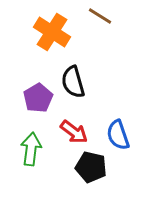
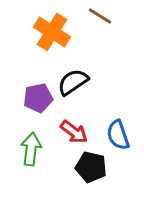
black semicircle: rotated 72 degrees clockwise
purple pentagon: rotated 20 degrees clockwise
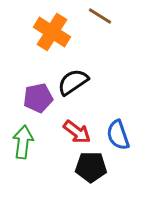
red arrow: moved 3 px right
green arrow: moved 8 px left, 7 px up
black pentagon: rotated 12 degrees counterclockwise
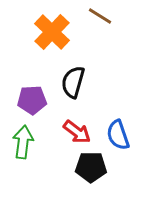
orange cross: rotated 12 degrees clockwise
black semicircle: rotated 40 degrees counterclockwise
purple pentagon: moved 6 px left, 2 px down; rotated 8 degrees clockwise
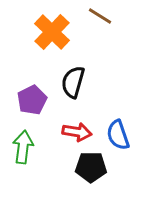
purple pentagon: rotated 24 degrees counterclockwise
red arrow: rotated 28 degrees counterclockwise
green arrow: moved 5 px down
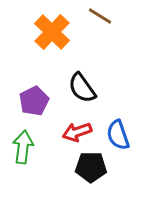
black semicircle: moved 9 px right, 6 px down; rotated 52 degrees counterclockwise
purple pentagon: moved 2 px right, 1 px down
red arrow: rotated 152 degrees clockwise
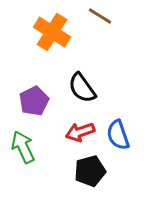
orange cross: rotated 12 degrees counterclockwise
red arrow: moved 3 px right
green arrow: rotated 32 degrees counterclockwise
black pentagon: moved 1 px left, 4 px down; rotated 16 degrees counterclockwise
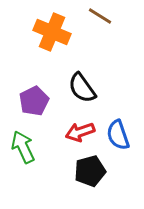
orange cross: rotated 9 degrees counterclockwise
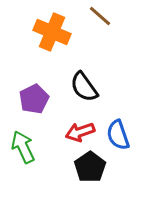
brown line: rotated 10 degrees clockwise
black semicircle: moved 2 px right, 1 px up
purple pentagon: moved 2 px up
black pentagon: moved 4 px up; rotated 20 degrees counterclockwise
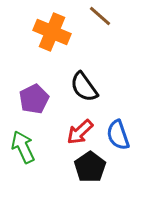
red arrow: rotated 24 degrees counterclockwise
